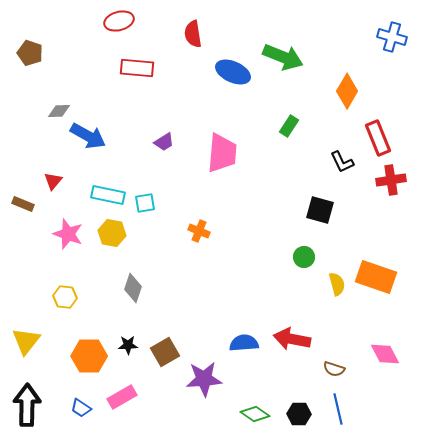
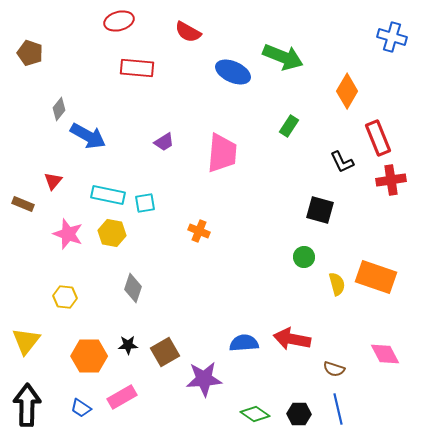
red semicircle at (193, 34): moved 5 px left, 2 px up; rotated 52 degrees counterclockwise
gray diamond at (59, 111): moved 2 px up; rotated 50 degrees counterclockwise
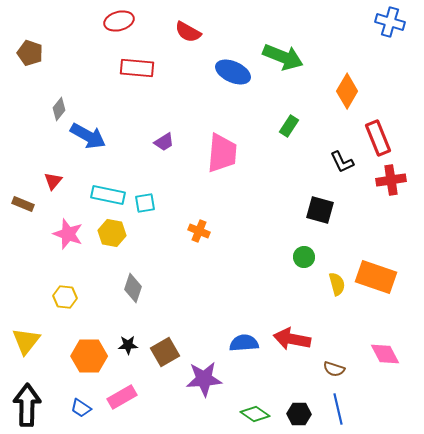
blue cross at (392, 37): moved 2 px left, 15 px up
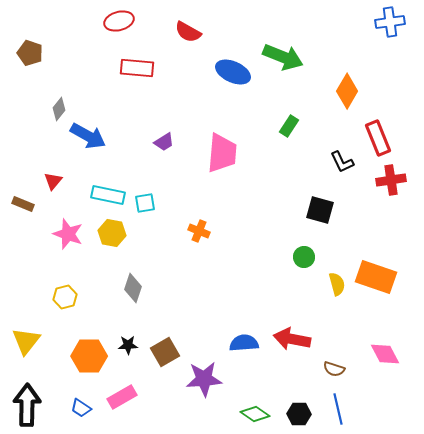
blue cross at (390, 22): rotated 24 degrees counterclockwise
yellow hexagon at (65, 297): rotated 20 degrees counterclockwise
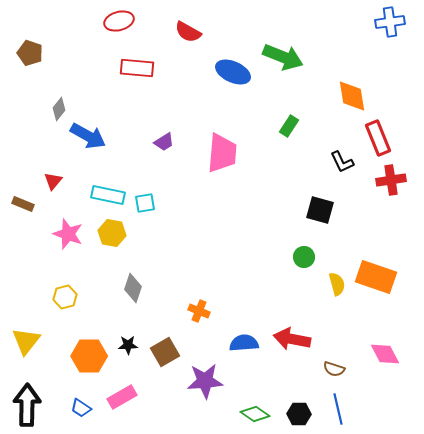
orange diamond at (347, 91): moved 5 px right, 5 px down; rotated 40 degrees counterclockwise
orange cross at (199, 231): moved 80 px down
purple star at (204, 379): moved 1 px right, 2 px down
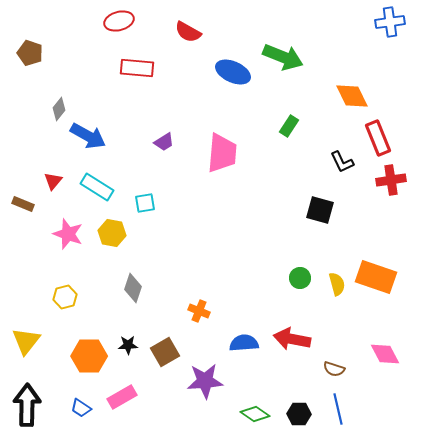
orange diamond at (352, 96): rotated 16 degrees counterclockwise
cyan rectangle at (108, 195): moved 11 px left, 8 px up; rotated 20 degrees clockwise
green circle at (304, 257): moved 4 px left, 21 px down
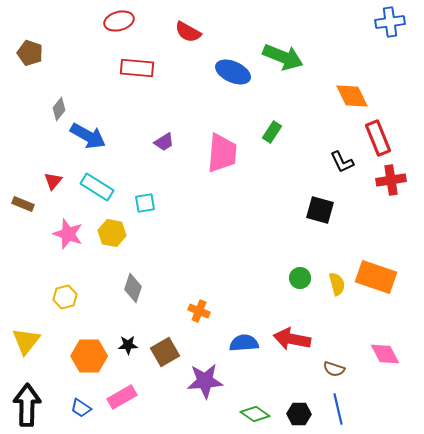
green rectangle at (289, 126): moved 17 px left, 6 px down
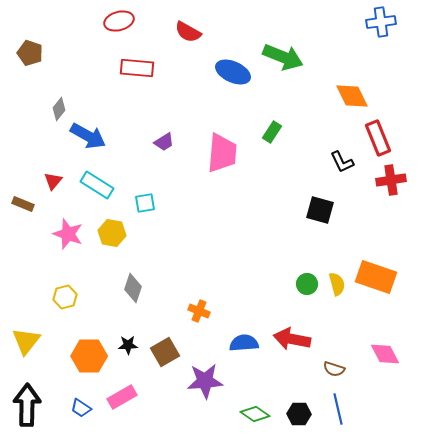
blue cross at (390, 22): moved 9 px left
cyan rectangle at (97, 187): moved 2 px up
green circle at (300, 278): moved 7 px right, 6 px down
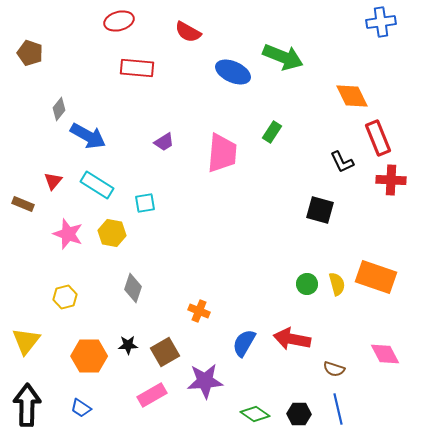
red cross at (391, 180): rotated 12 degrees clockwise
blue semicircle at (244, 343): rotated 56 degrees counterclockwise
pink rectangle at (122, 397): moved 30 px right, 2 px up
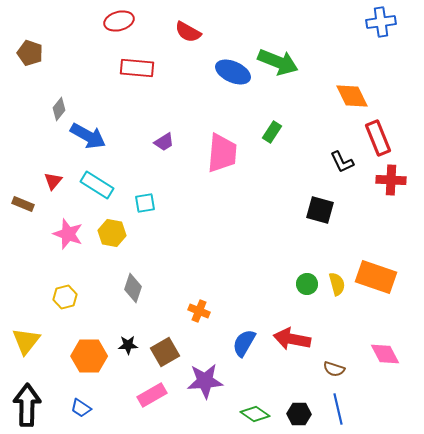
green arrow at (283, 57): moved 5 px left, 5 px down
